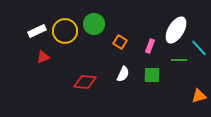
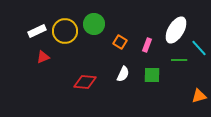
pink rectangle: moved 3 px left, 1 px up
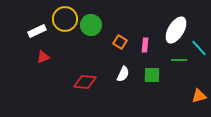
green circle: moved 3 px left, 1 px down
yellow circle: moved 12 px up
pink rectangle: moved 2 px left; rotated 16 degrees counterclockwise
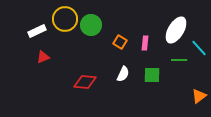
pink rectangle: moved 2 px up
orange triangle: rotated 21 degrees counterclockwise
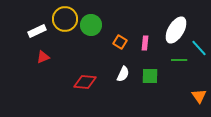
green square: moved 2 px left, 1 px down
orange triangle: rotated 28 degrees counterclockwise
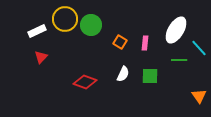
red triangle: moved 2 px left; rotated 24 degrees counterclockwise
red diamond: rotated 15 degrees clockwise
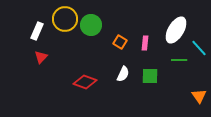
white rectangle: rotated 42 degrees counterclockwise
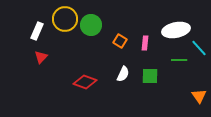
white ellipse: rotated 48 degrees clockwise
orange square: moved 1 px up
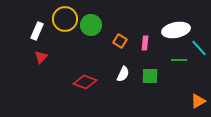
orange triangle: moved 1 px left, 5 px down; rotated 35 degrees clockwise
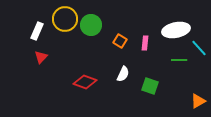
green square: moved 10 px down; rotated 18 degrees clockwise
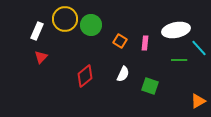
red diamond: moved 6 px up; rotated 60 degrees counterclockwise
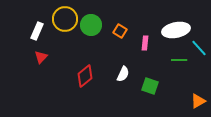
orange square: moved 10 px up
